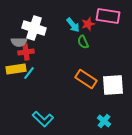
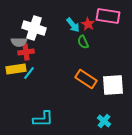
red star: rotated 24 degrees counterclockwise
cyan L-shape: rotated 45 degrees counterclockwise
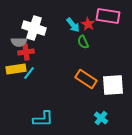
cyan cross: moved 3 px left, 3 px up
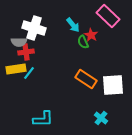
pink rectangle: rotated 35 degrees clockwise
red star: moved 3 px right, 11 px down
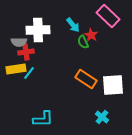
white cross: moved 4 px right, 2 px down; rotated 20 degrees counterclockwise
cyan cross: moved 1 px right, 1 px up
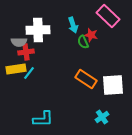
cyan arrow: rotated 21 degrees clockwise
red star: rotated 16 degrees counterclockwise
cyan cross: rotated 16 degrees clockwise
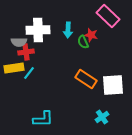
cyan arrow: moved 5 px left, 5 px down; rotated 21 degrees clockwise
yellow rectangle: moved 2 px left, 1 px up
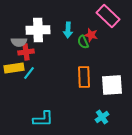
orange rectangle: moved 2 px left, 2 px up; rotated 55 degrees clockwise
white square: moved 1 px left
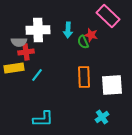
cyan line: moved 8 px right, 2 px down
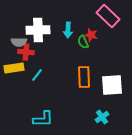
red cross: rotated 14 degrees clockwise
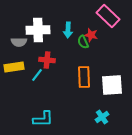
red cross: moved 21 px right, 8 px down
yellow rectangle: moved 1 px up
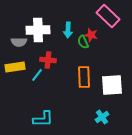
red cross: moved 1 px right
yellow rectangle: moved 1 px right
